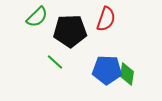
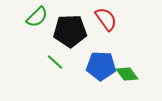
red semicircle: rotated 55 degrees counterclockwise
blue pentagon: moved 6 px left, 4 px up
green diamond: rotated 45 degrees counterclockwise
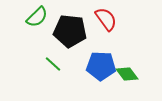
black pentagon: rotated 8 degrees clockwise
green line: moved 2 px left, 2 px down
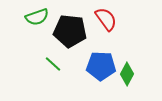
green semicircle: rotated 25 degrees clockwise
green diamond: rotated 65 degrees clockwise
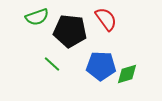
green line: moved 1 px left
green diamond: rotated 45 degrees clockwise
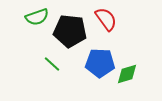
blue pentagon: moved 1 px left, 3 px up
